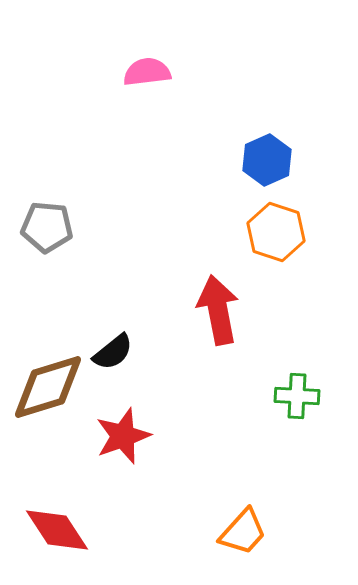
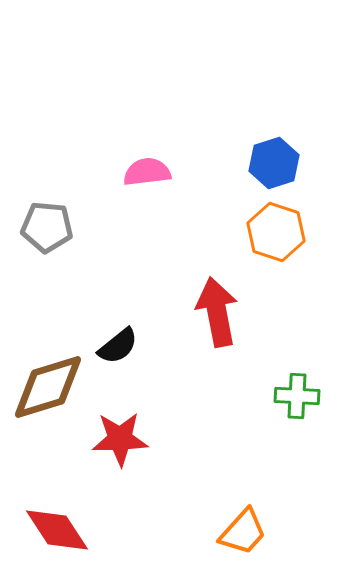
pink semicircle: moved 100 px down
blue hexagon: moved 7 px right, 3 px down; rotated 6 degrees clockwise
red arrow: moved 1 px left, 2 px down
black semicircle: moved 5 px right, 6 px up
red star: moved 3 px left, 3 px down; rotated 18 degrees clockwise
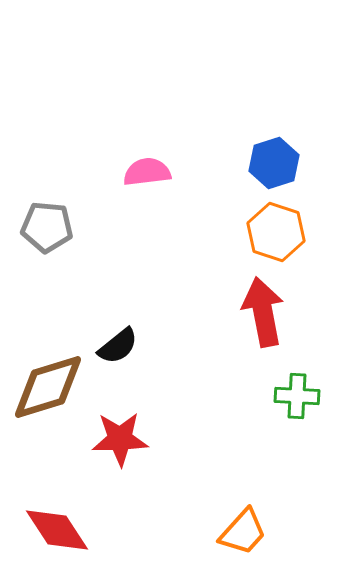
red arrow: moved 46 px right
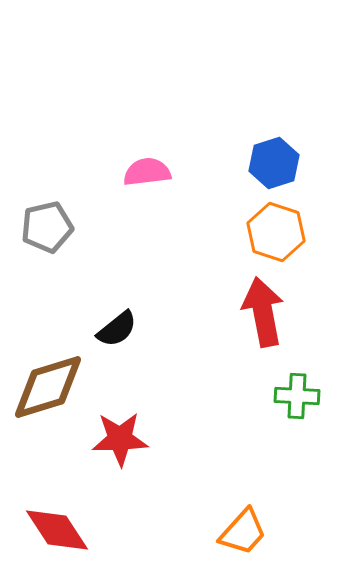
gray pentagon: rotated 18 degrees counterclockwise
black semicircle: moved 1 px left, 17 px up
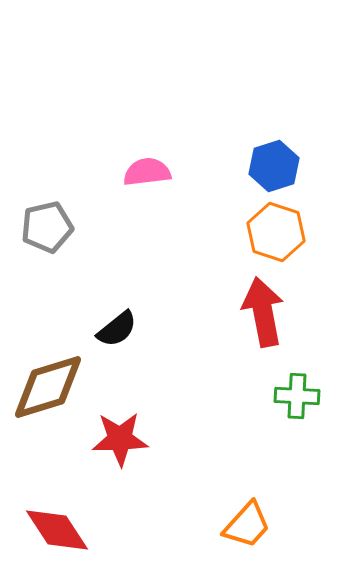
blue hexagon: moved 3 px down
orange trapezoid: moved 4 px right, 7 px up
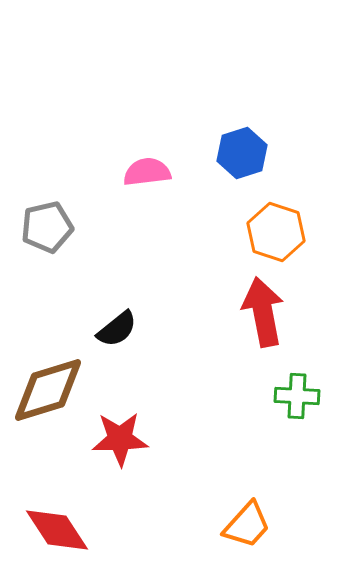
blue hexagon: moved 32 px left, 13 px up
brown diamond: moved 3 px down
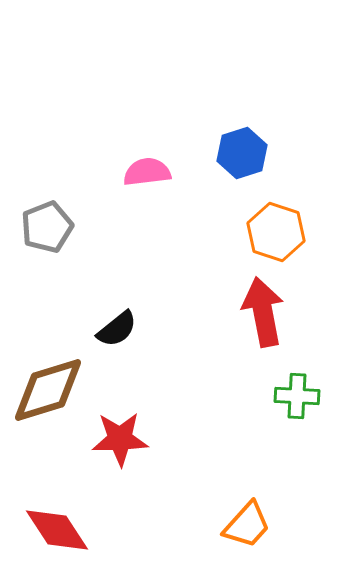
gray pentagon: rotated 9 degrees counterclockwise
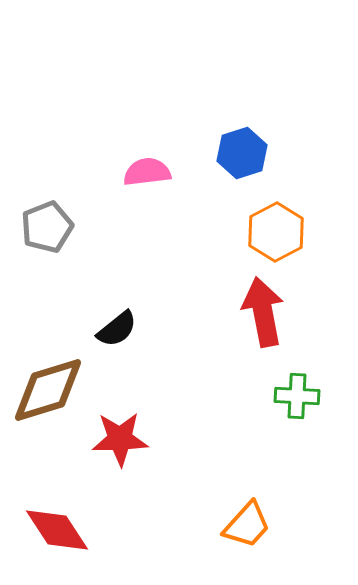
orange hexagon: rotated 14 degrees clockwise
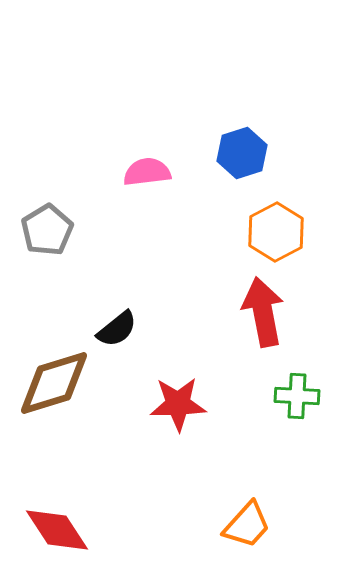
gray pentagon: moved 3 px down; rotated 9 degrees counterclockwise
brown diamond: moved 6 px right, 7 px up
red star: moved 58 px right, 35 px up
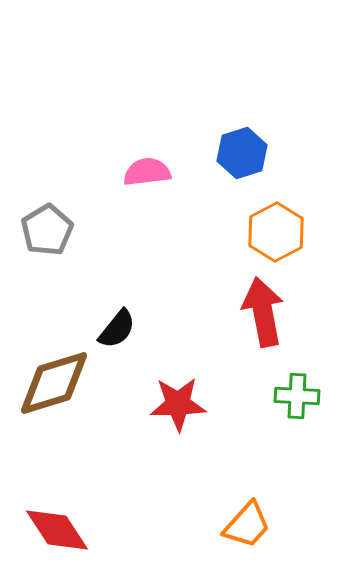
black semicircle: rotated 12 degrees counterclockwise
